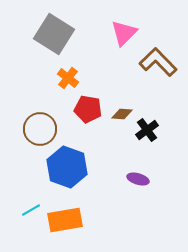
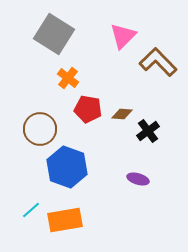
pink triangle: moved 1 px left, 3 px down
black cross: moved 1 px right, 1 px down
cyan line: rotated 12 degrees counterclockwise
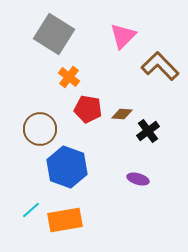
brown L-shape: moved 2 px right, 4 px down
orange cross: moved 1 px right, 1 px up
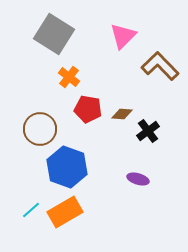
orange rectangle: moved 8 px up; rotated 20 degrees counterclockwise
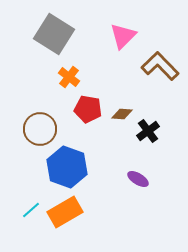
purple ellipse: rotated 15 degrees clockwise
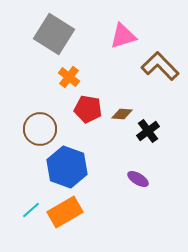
pink triangle: rotated 28 degrees clockwise
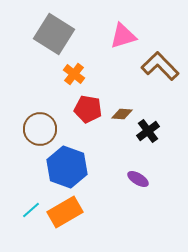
orange cross: moved 5 px right, 3 px up
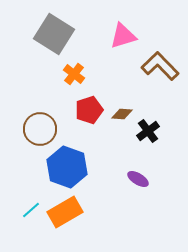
red pentagon: moved 1 px right, 1 px down; rotated 28 degrees counterclockwise
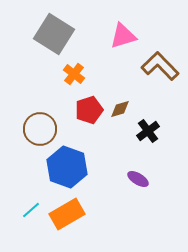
brown diamond: moved 2 px left, 5 px up; rotated 20 degrees counterclockwise
orange rectangle: moved 2 px right, 2 px down
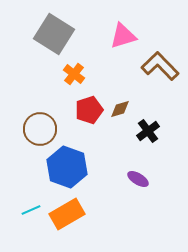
cyan line: rotated 18 degrees clockwise
